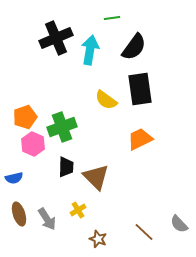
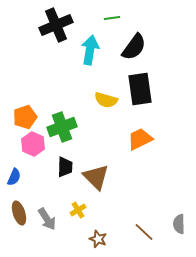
black cross: moved 13 px up
yellow semicircle: rotated 20 degrees counterclockwise
black trapezoid: moved 1 px left
blue semicircle: moved 1 px up; rotated 54 degrees counterclockwise
brown ellipse: moved 1 px up
gray semicircle: rotated 42 degrees clockwise
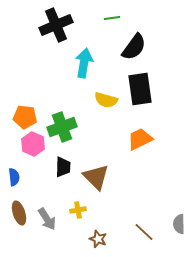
cyan arrow: moved 6 px left, 13 px down
orange pentagon: rotated 25 degrees clockwise
black trapezoid: moved 2 px left
blue semicircle: rotated 30 degrees counterclockwise
yellow cross: rotated 21 degrees clockwise
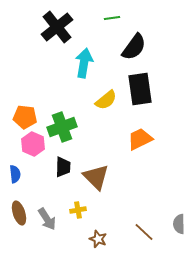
black cross: moved 1 px right, 2 px down; rotated 16 degrees counterclockwise
yellow semicircle: rotated 55 degrees counterclockwise
blue semicircle: moved 1 px right, 3 px up
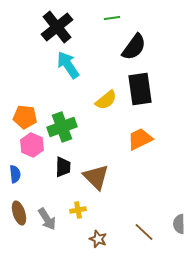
cyan arrow: moved 16 px left, 2 px down; rotated 44 degrees counterclockwise
pink hexagon: moved 1 px left, 1 px down
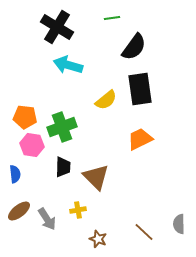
black cross: rotated 20 degrees counterclockwise
cyan arrow: rotated 40 degrees counterclockwise
pink hexagon: rotated 15 degrees counterclockwise
brown ellipse: moved 2 px up; rotated 70 degrees clockwise
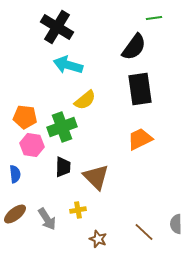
green line: moved 42 px right
yellow semicircle: moved 21 px left
brown ellipse: moved 4 px left, 3 px down
gray semicircle: moved 3 px left
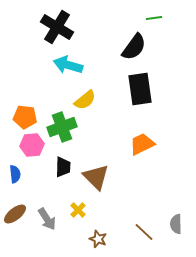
orange trapezoid: moved 2 px right, 5 px down
pink hexagon: rotated 15 degrees counterclockwise
yellow cross: rotated 35 degrees counterclockwise
